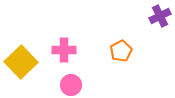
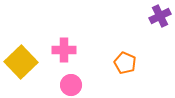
orange pentagon: moved 4 px right, 12 px down; rotated 20 degrees counterclockwise
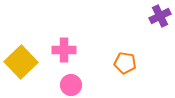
orange pentagon: rotated 15 degrees counterclockwise
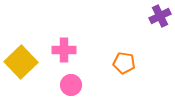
orange pentagon: moved 1 px left
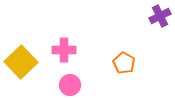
orange pentagon: rotated 20 degrees clockwise
pink circle: moved 1 px left
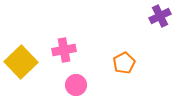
pink cross: rotated 10 degrees counterclockwise
orange pentagon: rotated 15 degrees clockwise
pink circle: moved 6 px right
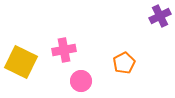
yellow square: rotated 20 degrees counterclockwise
pink circle: moved 5 px right, 4 px up
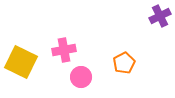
pink circle: moved 4 px up
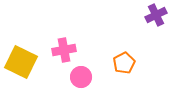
purple cross: moved 4 px left, 1 px up
